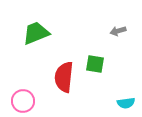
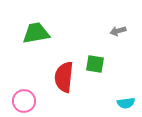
green trapezoid: rotated 12 degrees clockwise
pink circle: moved 1 px right
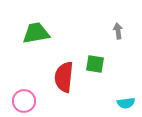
gray arrow: rotated 98 degrees clockwise
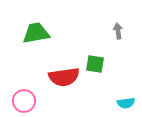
red semicircle: rotated 104 degrees counterclockwise
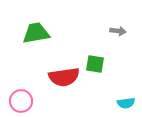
gray arrow: rotated 105 degrees clockwise
pink circle: moved 3 px left
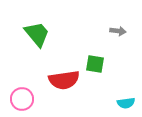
green trapezoid: moved 1 px right, 1 px down; rotated 60 degrees clockwise
red semicircle: moved 3 px down
pink circle: moved 1 px right, 2 px up
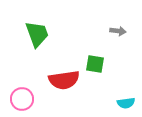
green trapezoid: rotated 20 degrees clockwise
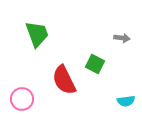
gray arrow: moved 4 px right, 7 px down
green square: rotated 18 degrees clockwise
red semicircle: rotated 72 degrees clockwise
cyan semicircle: moved 2 px up
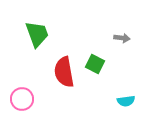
red semicircle: moved 8 px up; rotated 16 degrees clockwise
